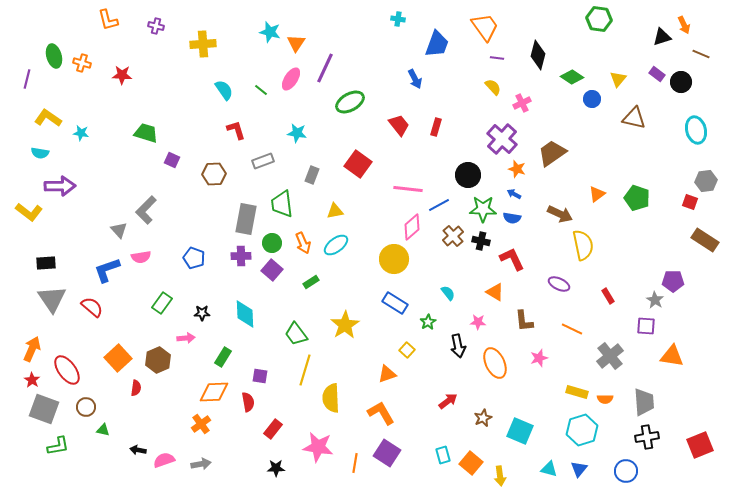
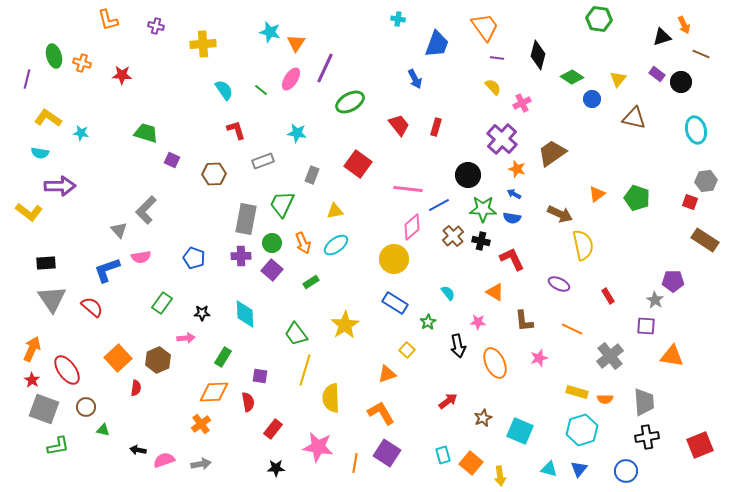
green trapezoid at (282, 204): rotated 32 degrees clockwise
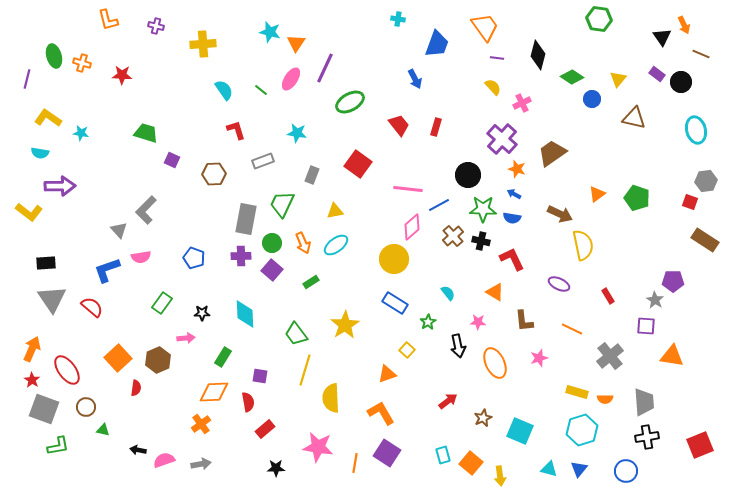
black triangle at (662, 37): rotated 48 degrees counterclockwise
red rectangle at (273, 429): moved 8 px left; rotated 12 degrees clockwise
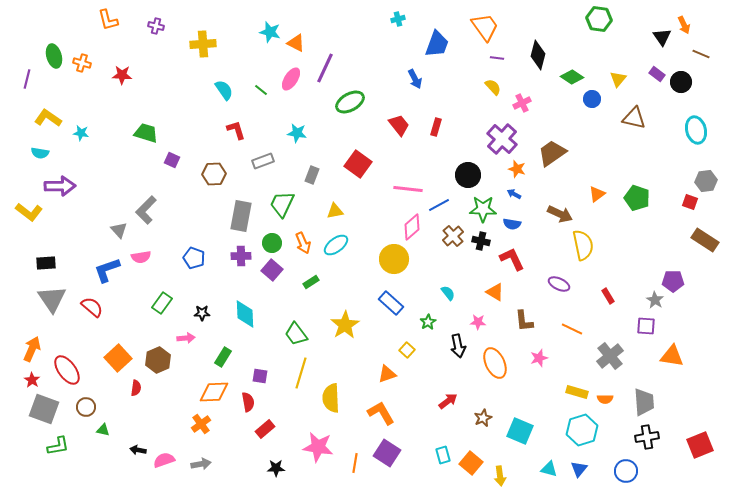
cyan cross at (398, 19): rotated 24 degrees counterclockwise
orange triangle at (296, 43): rotated 36 degrees counterclockwise
blue semicircle at (512, 218): moved 6 px down
gray rectangle at (246, 219): moved 5 px left, 3 px up
blue rectangle at (395, 303): moved 4 px left; rotated 10 degrees clockwise
yellow line at (305, 370): moved 4 px left, 3 px down
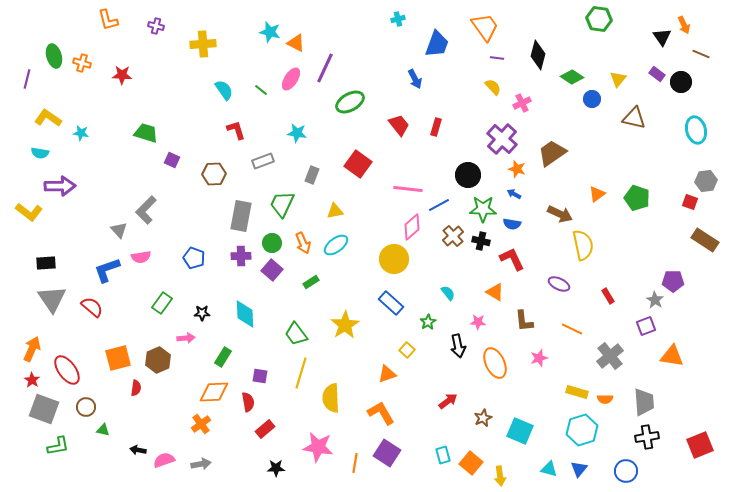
purple square at (646, 326): rotated 24 degrees counterclockwise
orange square at (118, 358): rotated 28 degrees clockwise
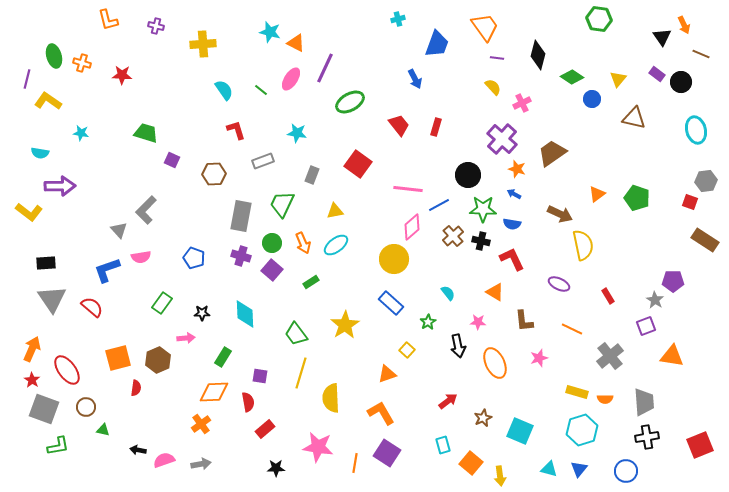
yellow L-shape at (48, 118): moved 17 px up
purple cross at (241, 256): rotated 18 degrees clockwise
cyan rectangle at (443, 455): moved 10 px up
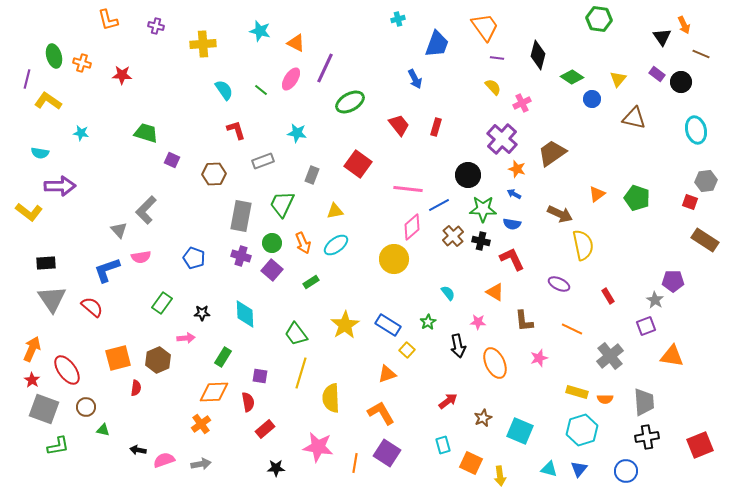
cyan star at (270, 32): moved 10 px left, 1 px up
blue rectangle at (391, 303): moved 3 px left, 22 px down; rotated 10 degrees counterclockwise
orange square at (471, 463): rotated 15 degrees counterclockwise
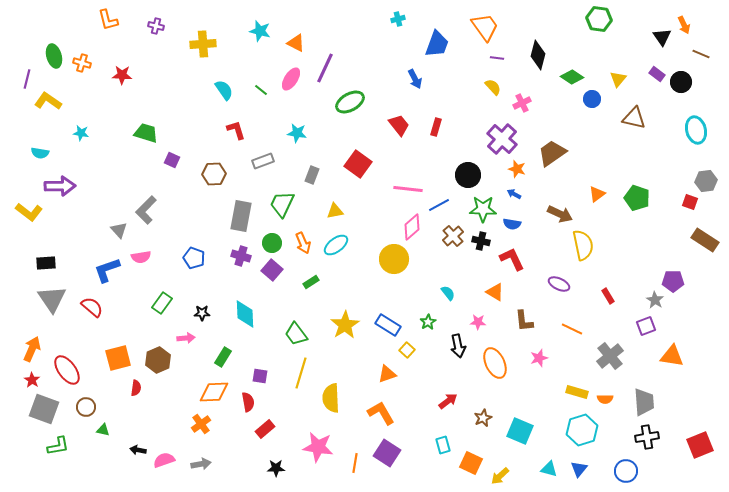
yellow arrow at (500, 476): rotated 54 degrees clockwise
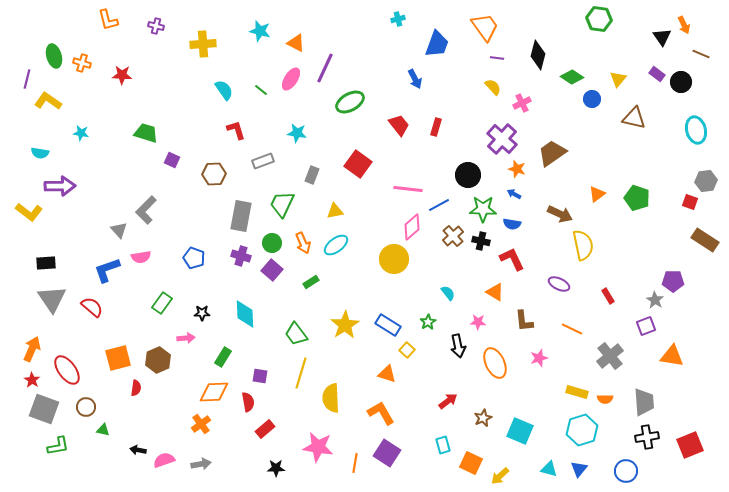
orange triangle at (387, 374): rotated 36 degrees clockwise
red square at (700, 445): moved 10 px left
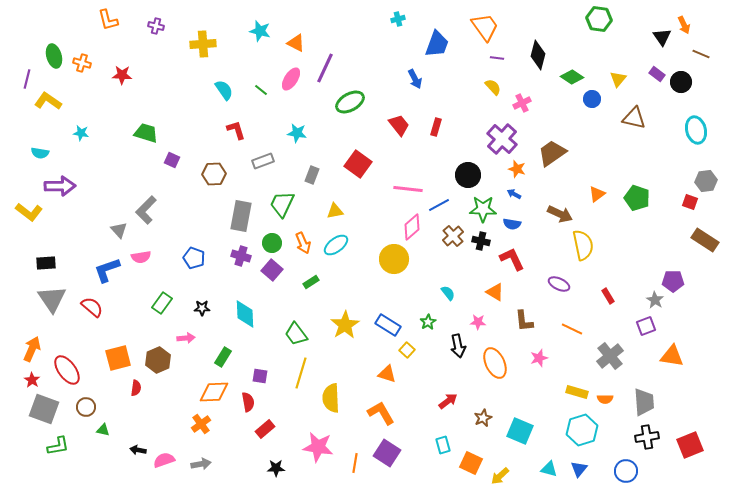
black star at (202, 313): moved 5 px up
